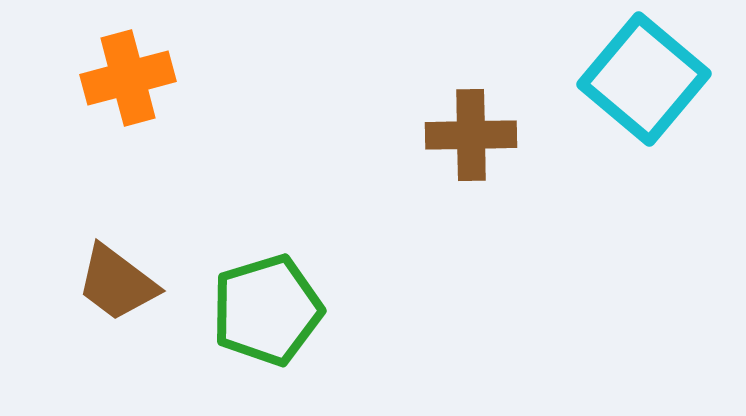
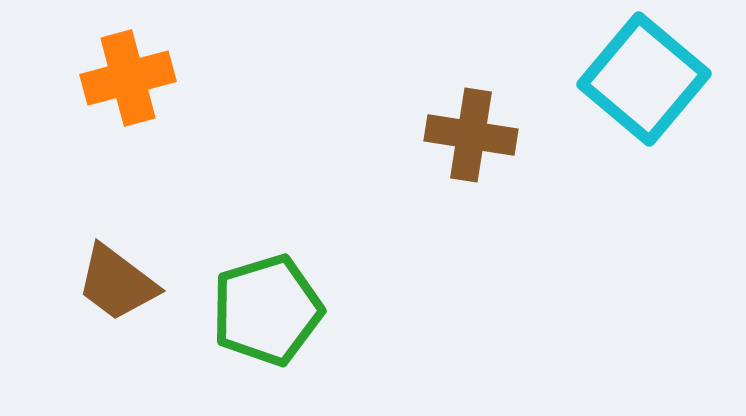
brown cross: rotated 10 degrees clockwise
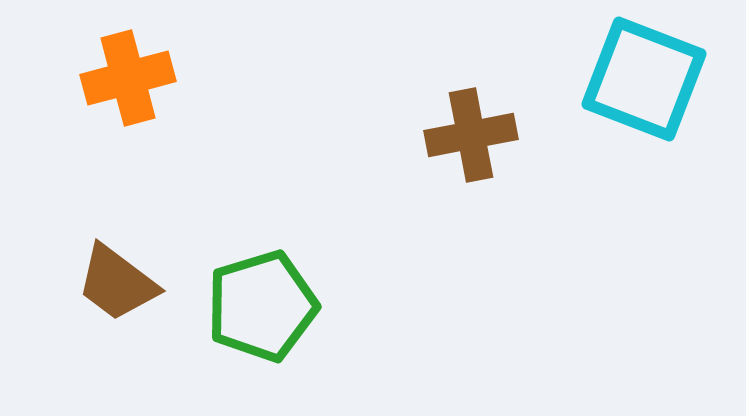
cyan square: rotated 19 degrees counterclockwise
brown cross: rotated 20 degrees counterclockwise
green pentagon: moved 5 px left, 4 px up
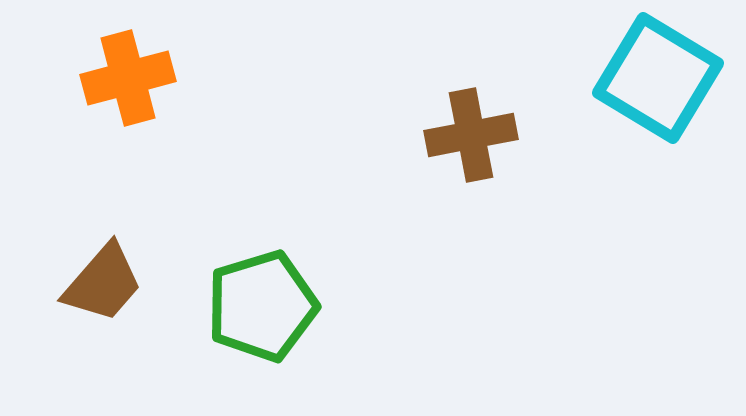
cyan square: moved 14 px right, 1 px up; rotated 10 degrees clockwise
brown trapezoid: moved 14 px left; rotated 86 degrees counterclockwise
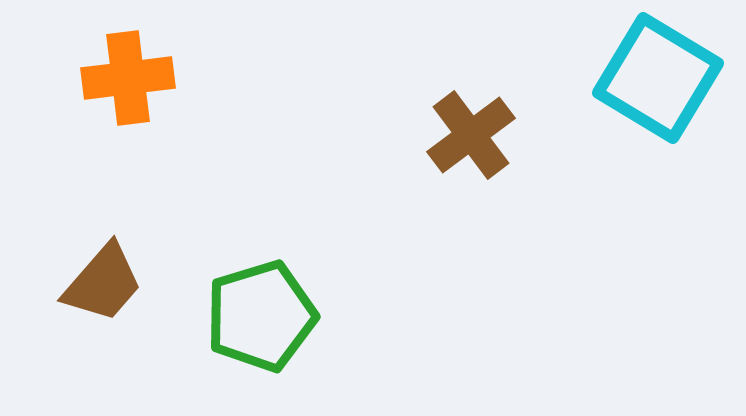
orange cross: rotated 8 degrees clockwise
brown cross: rotated 26 degrees counterclockwise
green pentagon: moved 1 px left, 10 px down
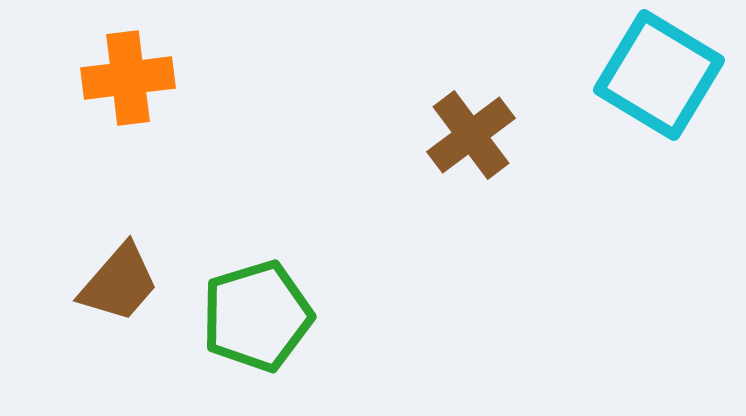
cyan square: moved 1 px right, 3 px up
brown trapezoid: moved 16 px right
green pentagon: moved 4 px left
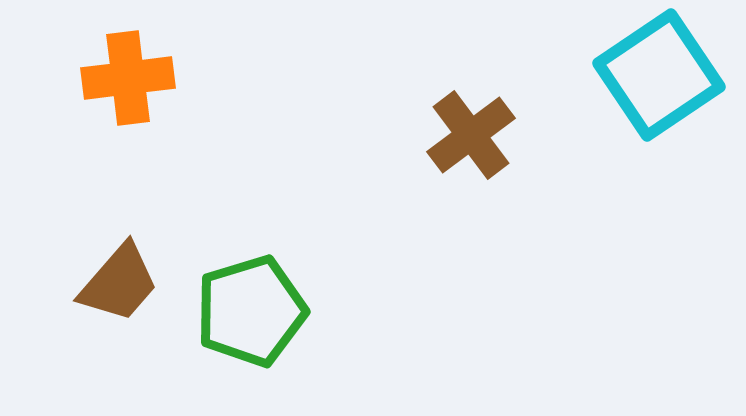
cyan square: rotated 25 degrees clockwise
green pentagon: moved 6 px left, 5 px up
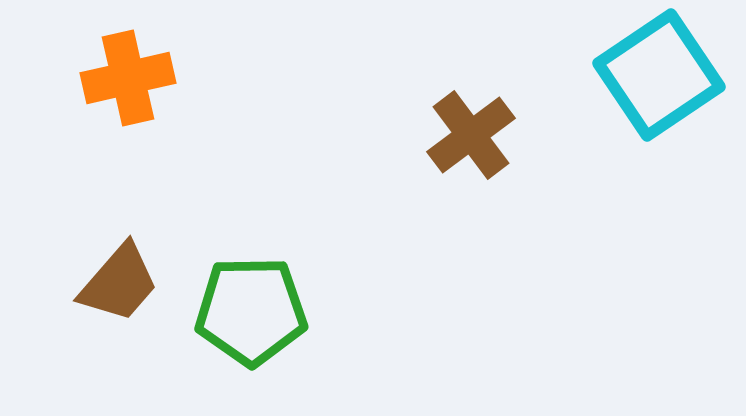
orange cross: rotated 6 degrees counterclockwise
green pentagon: rotated 16 degrees clockwise
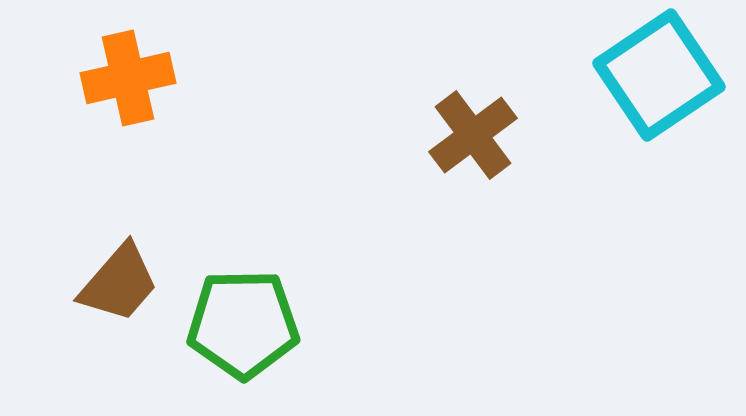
brown cross: moved 2 px right
green pentagon: moved 8 px left, 13 px down
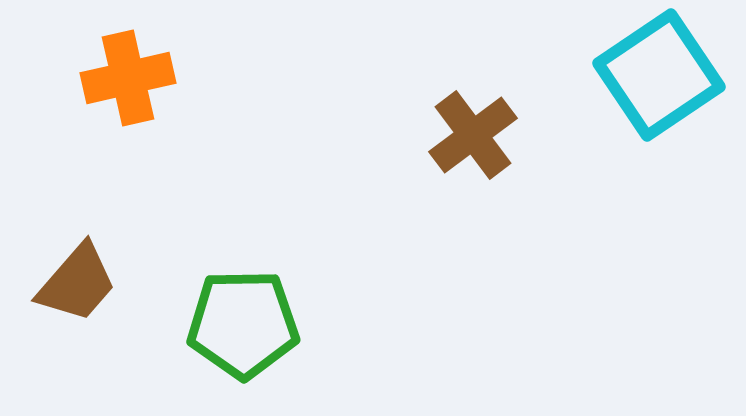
brown trapezoid: moved 42 px left
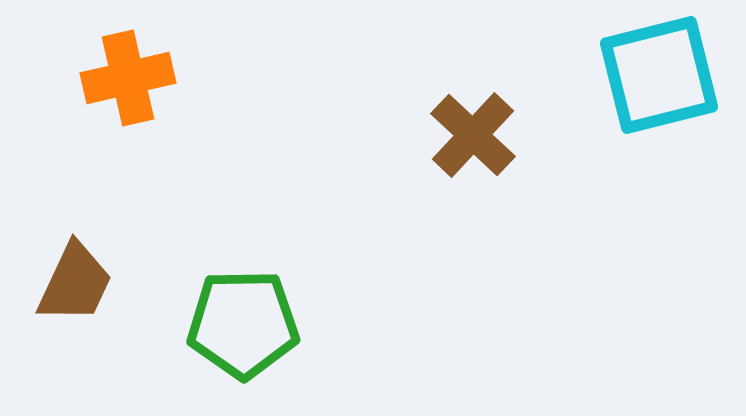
cyan square: rotated 20 degrees clockwise
brown cross: rotated 10 degrees counterclockwise
brown trapezoid: moved 2 px left; rotated 16 degrees counterclockwise
